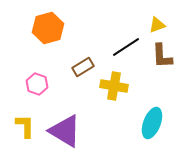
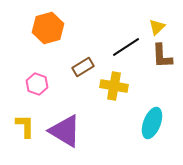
yellow triangle: moved 2 px down; rotated 24 degrees counterclockwise
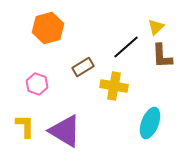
yellow triangle: moved 1 px left
black line: rotated 8 degrees counterclockwise
cyan ellipse: moved 2 px left
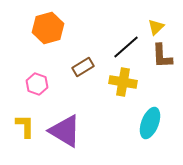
yellow cross: moved 9 px right, 4 px up
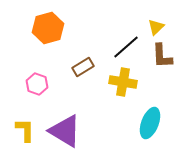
yellow L-shape: moved 4 px down
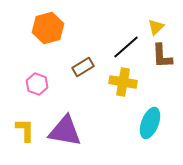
purple triangle: rotated 21 degrees counterclockwise
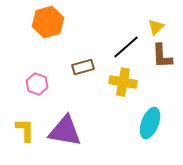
orange hexagon: moved 6 px up
brown rectangle: rotated 15 degrees clockwise
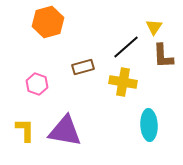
yellow triangle: moved 2 px left; rotated 12 degrees counterclockwise
brown L-shape: moved 1 px right
cyan ellipse: moved 1 px left, 2 px down; rotated 24 degrees counterclockwise
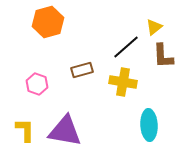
yellow triangle: rotated 18 degrees clockwise
brown rectangle: moved 1 px left, 3 px down
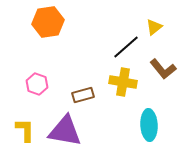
orange hexagon: rotated 8 degrees clockwise
brown L-shape: moved 13 px down; rotated 36 degrees counterclockwise
brown rectangle: moved 1 px right, 25 px down
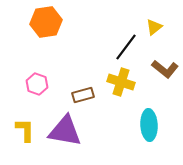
orange hexagon: moved 2 px left
black line: rotated 12 degrees counterclockwise
brown L-shape: moved 2 px right; rotated 12 degrees counterclockwise
yellow cross: moved 2 px left; rotated 8 degrees clockwise
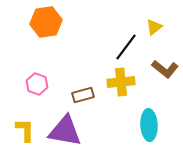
yellow cross: rotated 24 degrees counterclockwise
